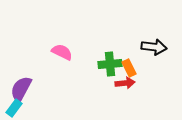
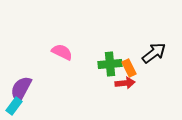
black arrow: moved 6 px down; rotated 45 degrees counterclockwise
cyan rectangle: moved 2 px up
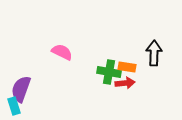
black arrow: rotated 50 degrees counterclockwise
green cross: moved 1 px left, 8 px down; rotated 15 degrees clockwise
orange rectangle: moved 2 px left, 1 px up; rotated 54 degrees counterclockwise
purple semicircle: rotated 8 degrees counterclockwise
cyan rectangle: rotated 54 degrees counterclockwise
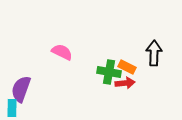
orange rectangle: rotated 18 degrees clockwise
cyan rectangle: moved 2 px left, 2 px down; rotated 18 degrees clockwise
